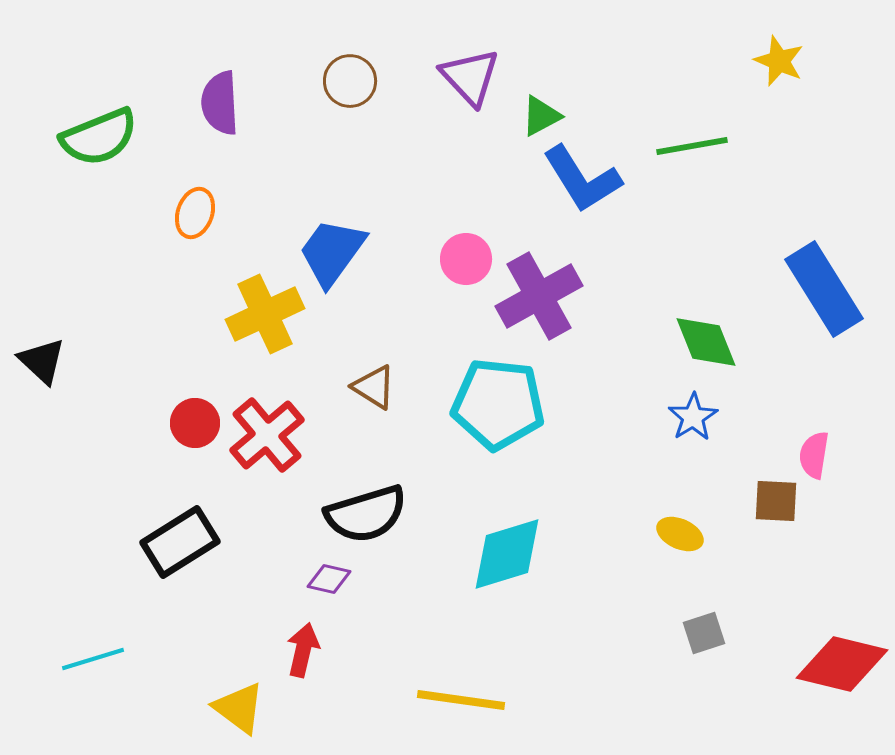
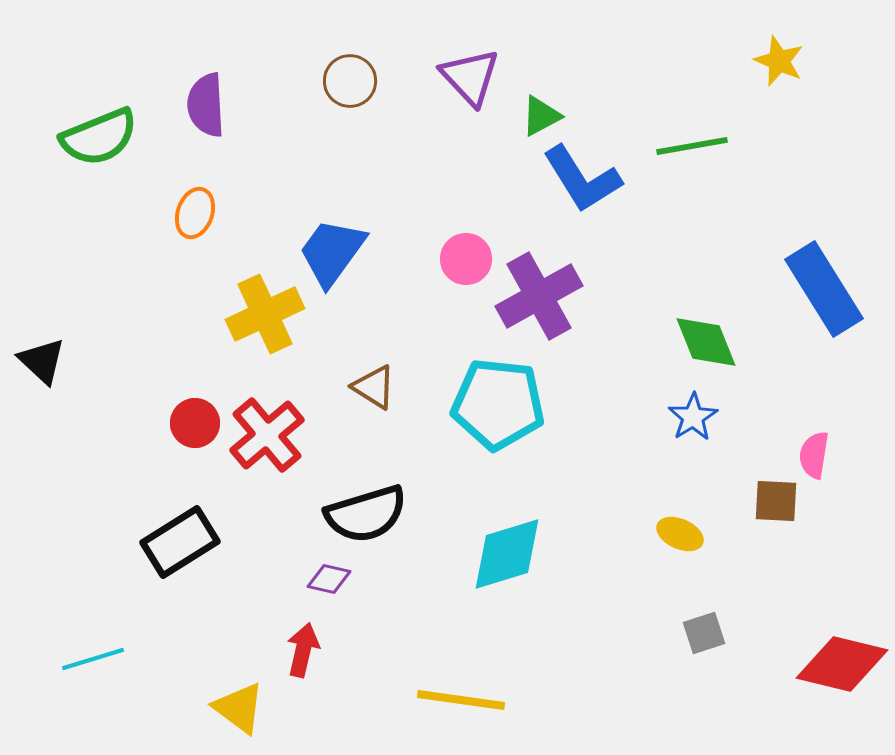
purple semicircle: moved 14 px left, 2 px down
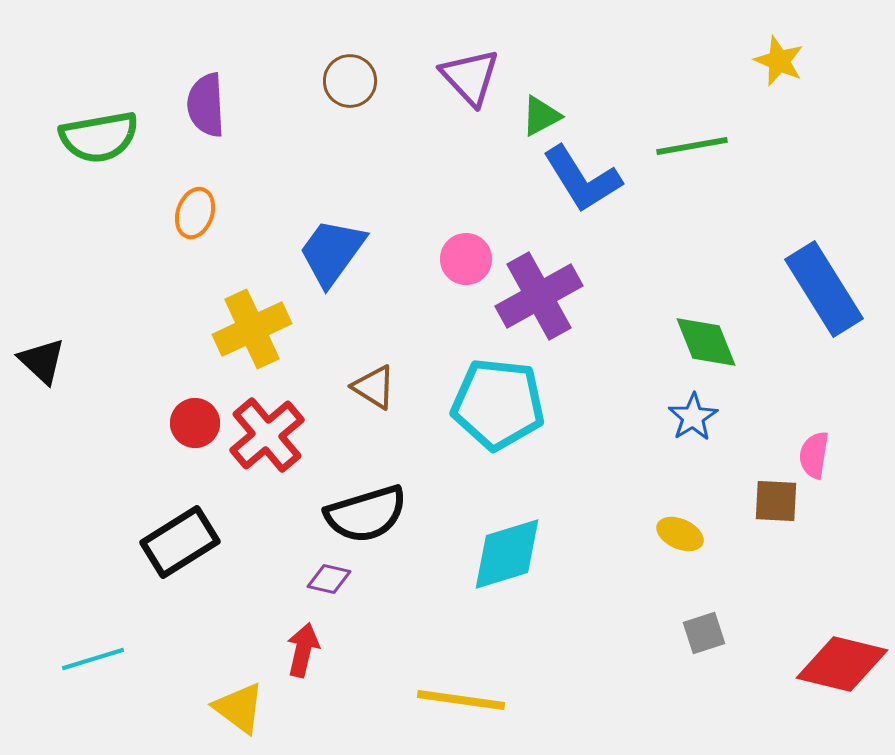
green semicircle: rotated 12 degrees clockwise
yellow cross: moved 13 px left, 15 px down
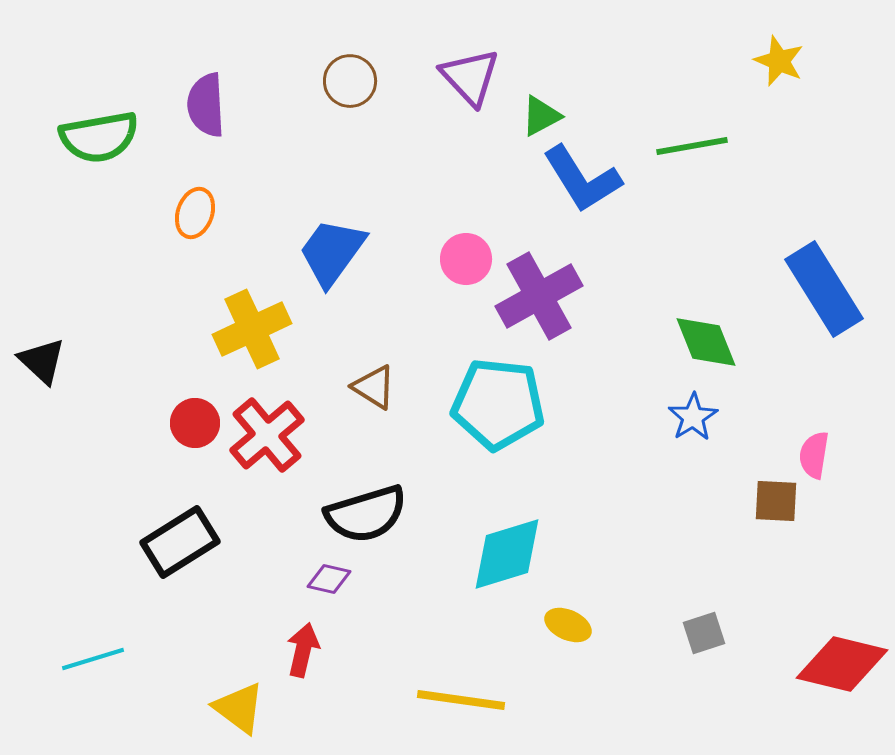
yellow ellipse: moved 112 px left, 91 px down
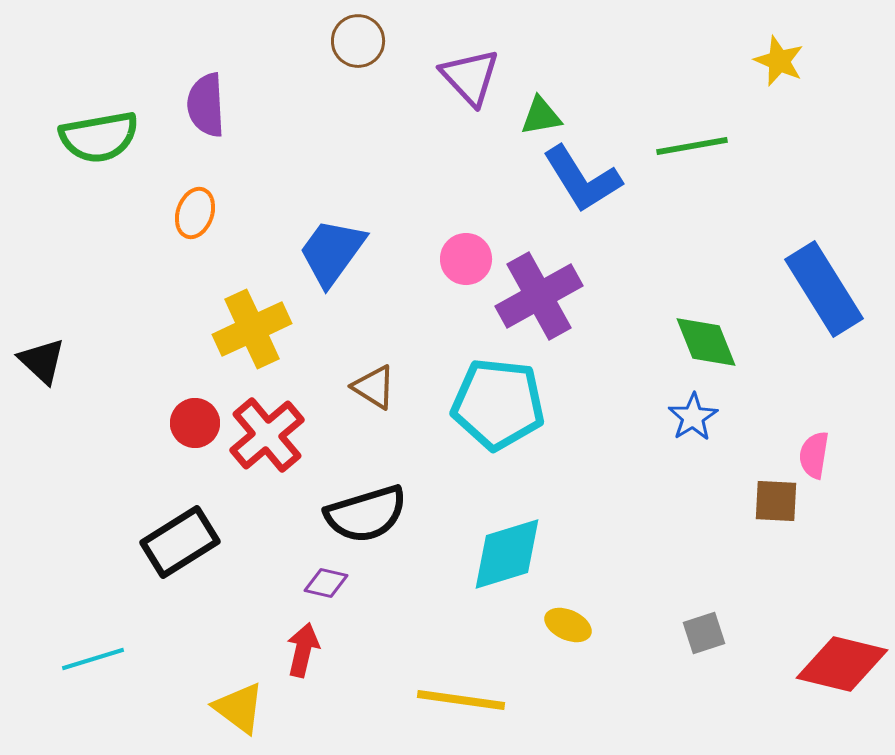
brown circle: moved 8 px right, 40 px up
green triangle: rotated 18 degrees clockwise
purple diamond: moved 3 px left, 4 px down
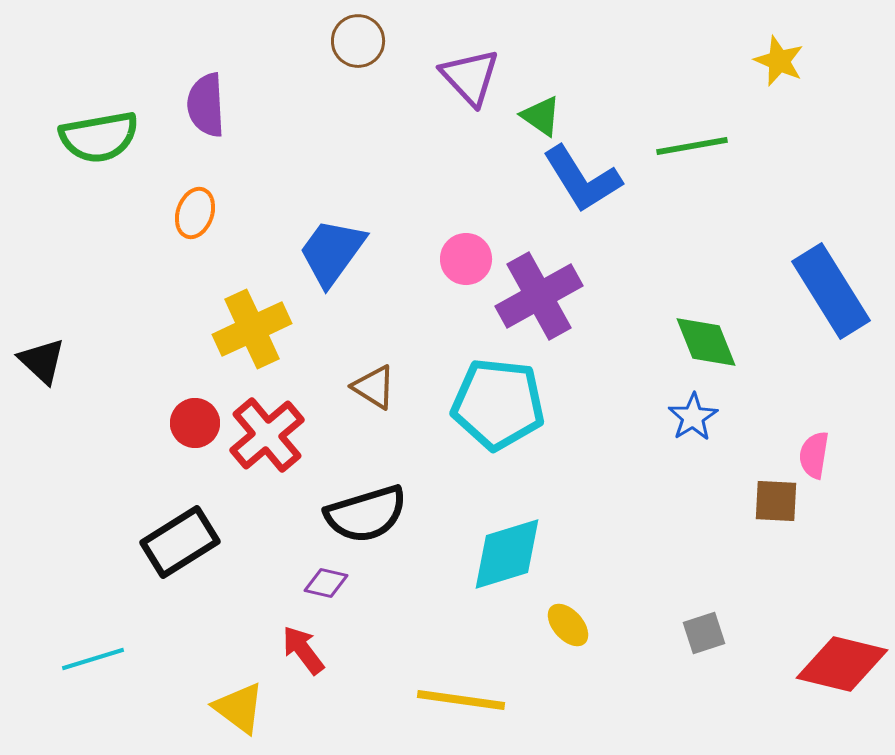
green triangle: rotated 45 degrees clockwise
blue rectangle: moved 7 px right, 2 px down
yellow ellipse: rotated 24 degrees clockwise
red arrow: rotated 50 degrees counterclockwise
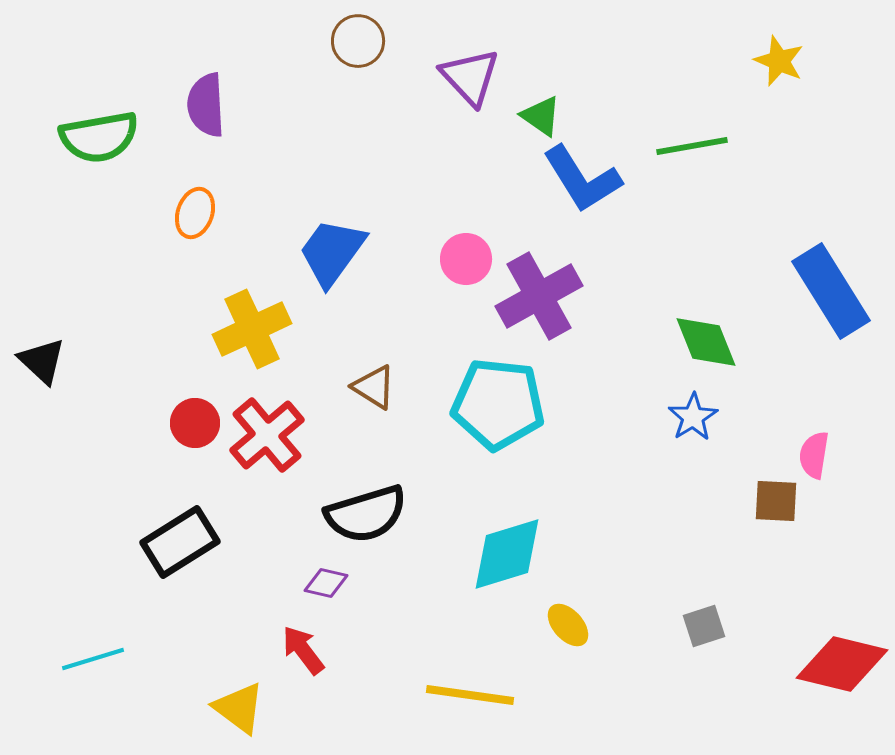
gray square: moved 7 px up
yellow line: moved 9 px right, 5 px up
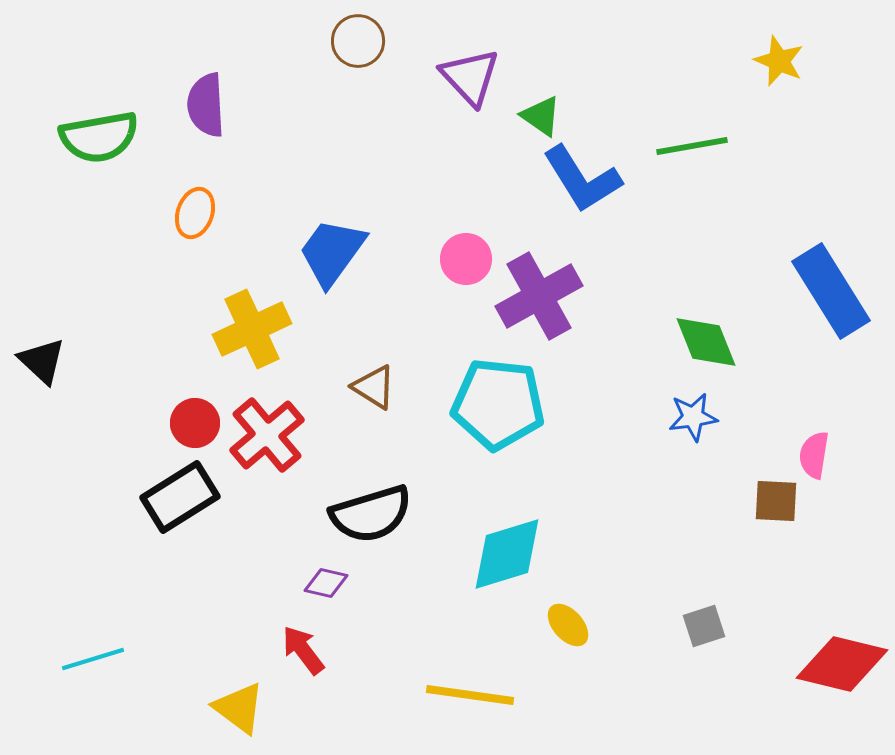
blue star: rotated 24 degrees clockwise
black semicircle: moved 5 px right
black rectangle: moved 45 px up
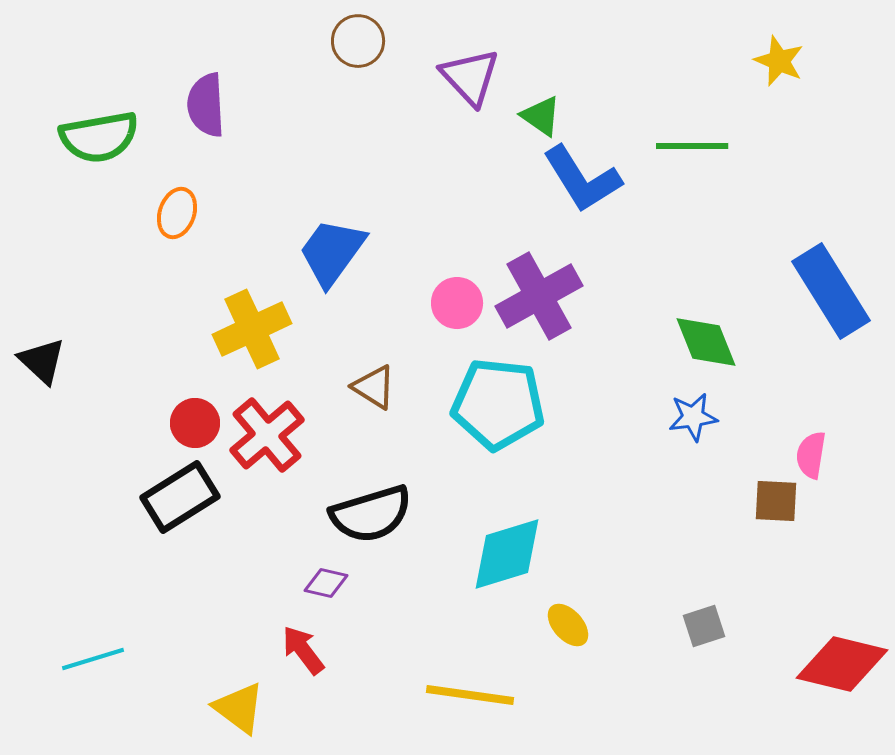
green line: rotated 10 degrees clockwise
orange ellipse: moved 18 px left
pink circle: moved 9 px left, 44 px down
pink semicircle: moved 3 px left
